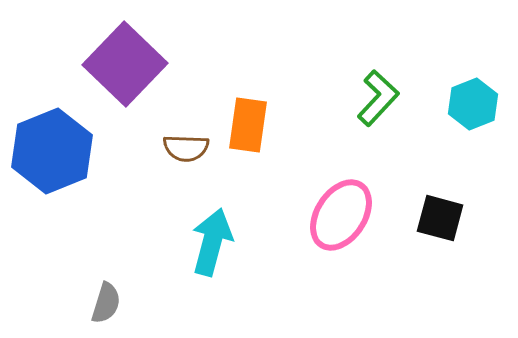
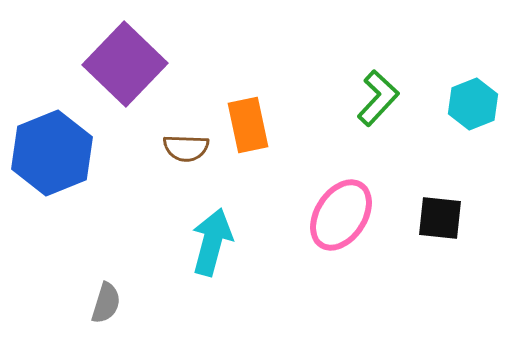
orange rectangle: rotated 20 degrees counterclockwise
blue hexagon: moved 2 px down
black square: rotated 9 degrees counterclockwise
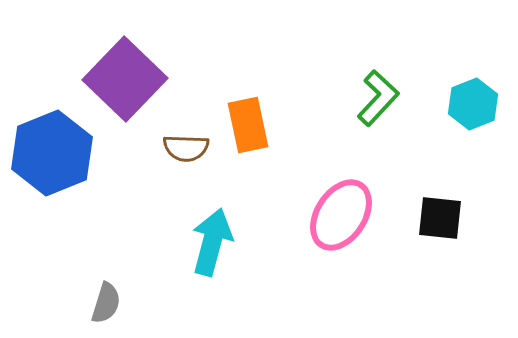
purple square: moved 15 px down
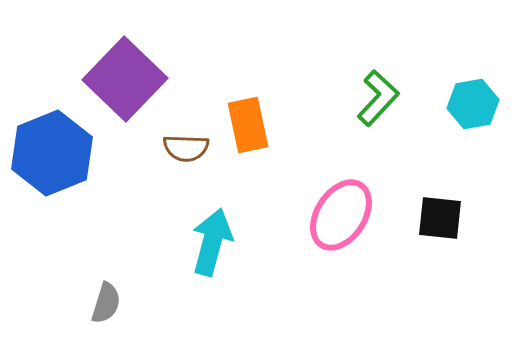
cyan hexagon: rotated 12 degrees clockwise
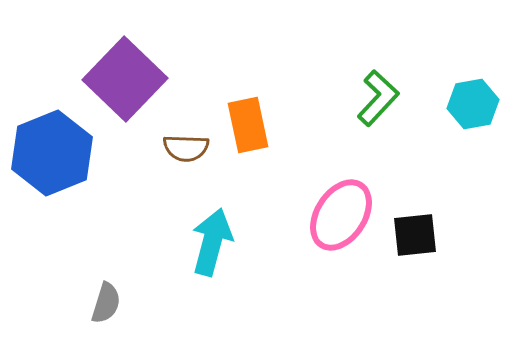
black square: moved 25 px left, 17 px down; rotated 12 degrees counterclockwise
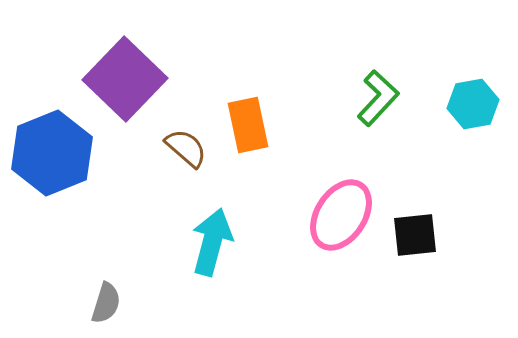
brown semicircle: rotated 141 degrees counterclockwise
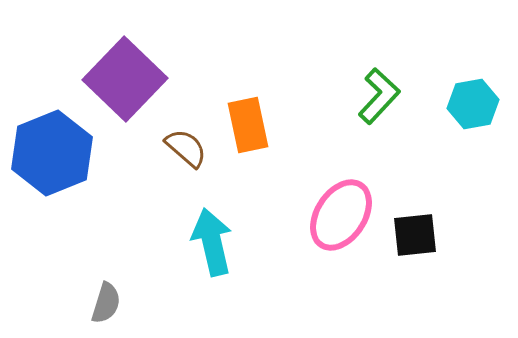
green L-shape: moved 1 px right, 2 px up
cyan arrow: rotated 28 degrees counterclockwise
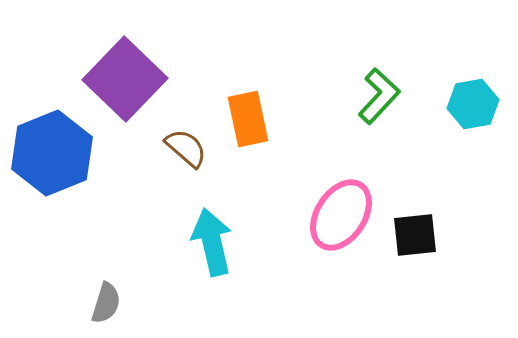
orange rectangle: moved 6 px up
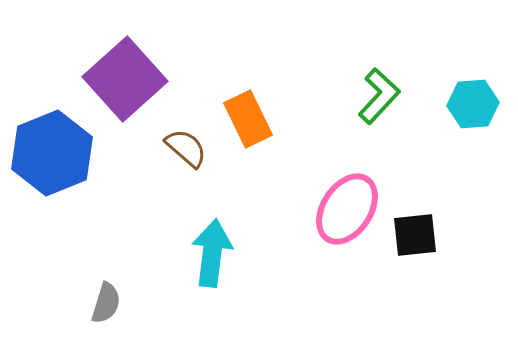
purple square: rotated 4 degrees clockwise
cyan hexagon: rotated 6 degrees clockwise
orange rectangle: rotated 14 degrees counterclockwise
pink ellipse: moved 6 px right, 6 px up
cyan arrow: moved 11 px down; rotated 20 degrees clockwise
